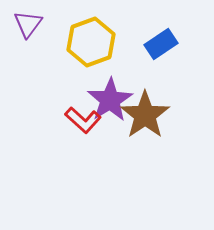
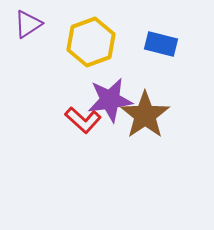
purple triangle: rotated 20 degrees clockwise
blue rectangle: rotated 48 degrees clockwise
purple star: rotated 24 degrees clockwise
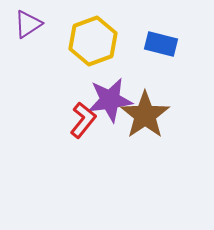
yellow hexagon: moved 2 px right, 1 px up
red L-shape: rotated 93 degrees counterclockwise
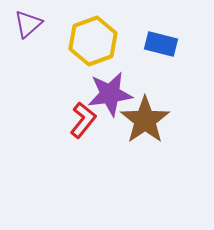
purple triangle: rotated 8 degrees counterclockwise
purple star: moved 6 px up
brown star: moved 5 px down
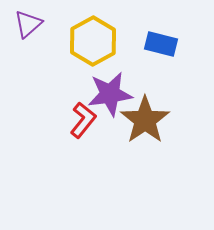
yellow hexagon: rotated 9 degrees counterclockwise
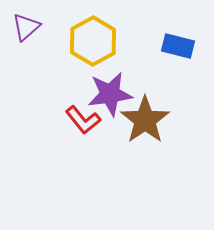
purple triangle: moved 2 px left, 3 px down
blue rectangle: moved 17 px right, 2 px down
red L-shape: rotated 102 degrees clockwise
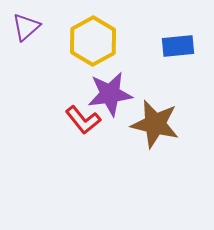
blue rectangle: rotated 20 degrees counterclockwise
brown star: moved 10 px right, 4 px down; rotated 24 degrees counterclockwise
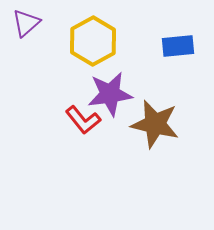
purple triangle: moved 4 px up
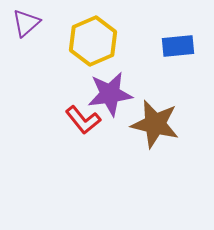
yellow hexagon: rotated 6 degrees clockwise
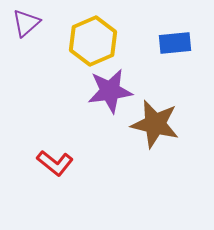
blue rectangle: moved 3 px left, 3 px up
purple star: moved 3 px up
red L-shape: moved 28 px left, 43 px down; rotated 12 degrees counterclockwise
